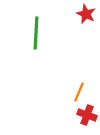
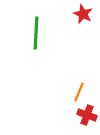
red star: moved 3 px left
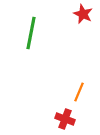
green line: moved 5 px left; rotated 8 degrees clockwise
red cross: moved 22 px left, 4 px down
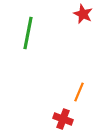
green line: moved 3 px left
red cross: moved 2 px left
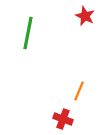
red star: moved 2 px right, 2 px down
orange line: moved 1 px up
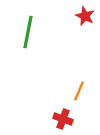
green line: moved 1 px up
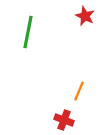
red cross: moved 1 px right, 1 px down
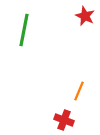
green line: moved 4 px left, 2 px up
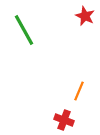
green line: rotated 40 degrees counterclockwise
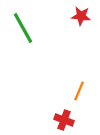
red star: moved 4 px left; rotated 18 degrees counterclockwise
green line: moved 1 px left, 2 px up
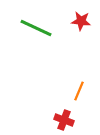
red star: moved 5 px down
green line: moved 13 px right; rotated 36 degrees counterclockwise
